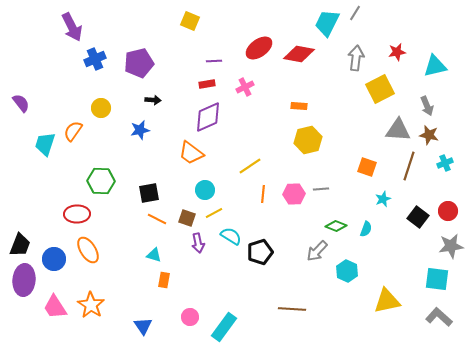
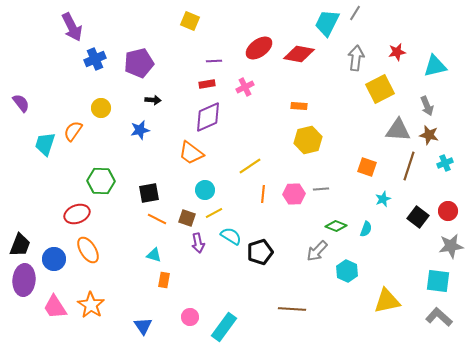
red ellipse at (77, 214): rotated 20 degrees counterclockwise
cyan square at (437, 279): moved 1 px right, 2 px down
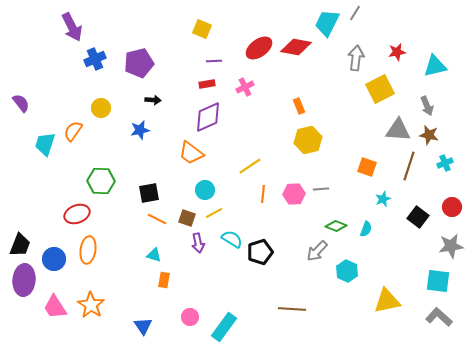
yellow square at (190, 21): moved 12 px right, 8 px down
red diamond at (299, 54): moved 3 px left, 7 px up
orange rectangle at (299, 106): rotated 63 degrees clockwise
red circle at (448, 211): moved 4 px right, 4 px up
cyan semicircle at (231, 236): moved 1 px right, 3 px down
orange ellipse at (88, 250): rotated 40 degrees clockwise
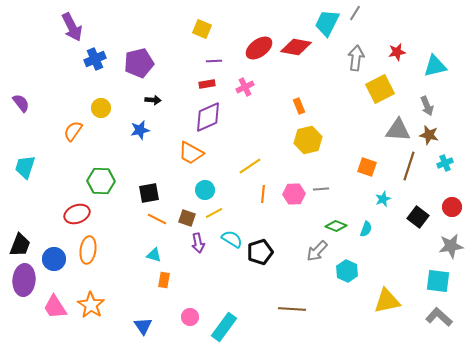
cyan trapezoid at (45, 144): moved 20 px left, 23 px down
orange trapezoid at (191, 153): rotated 8 degrees counterclockwise
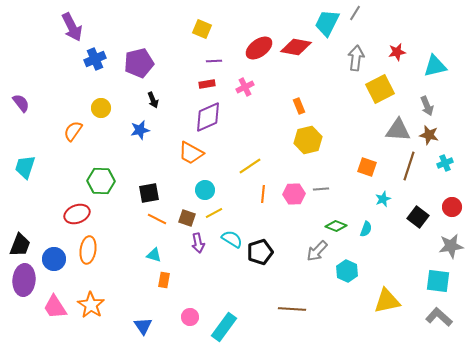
black arrow at (153, 100): rotated 63 degrees clockwise
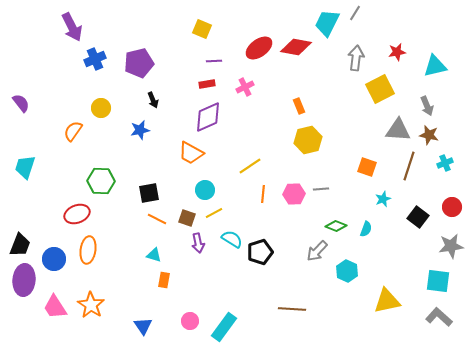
pink circle at (190, 317): moved 4 px down
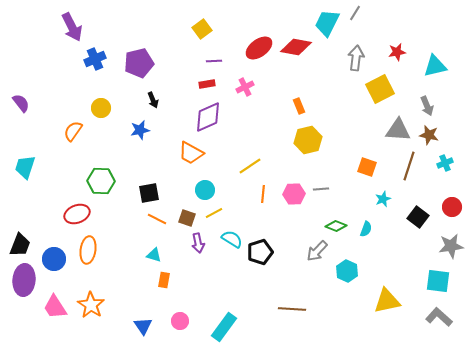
yellow square at (202, 29): rotated 30 degrees clockwise
pink circle at (190, 321): moved 10 px left
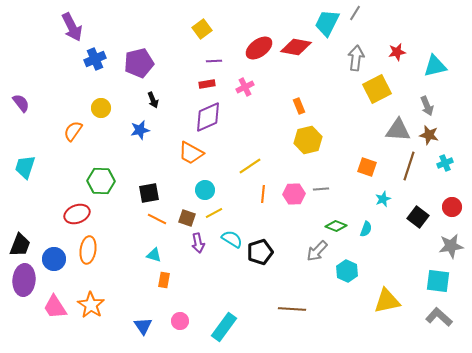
yellow square at (380, 89): moved 3 px left
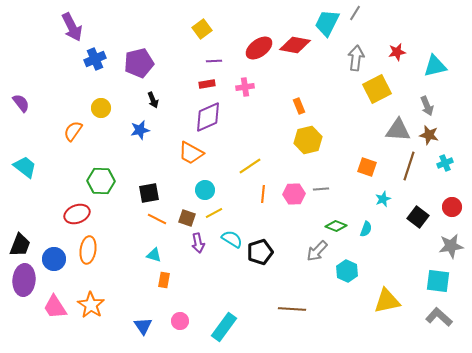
red diamond at (296, 47): moved 1 px left, 2 px up
pink cross at (245, 87): rotated 18 degrees clockwise
cyan trapezoid at (25, 167): rotated 110 degrees clockwise
